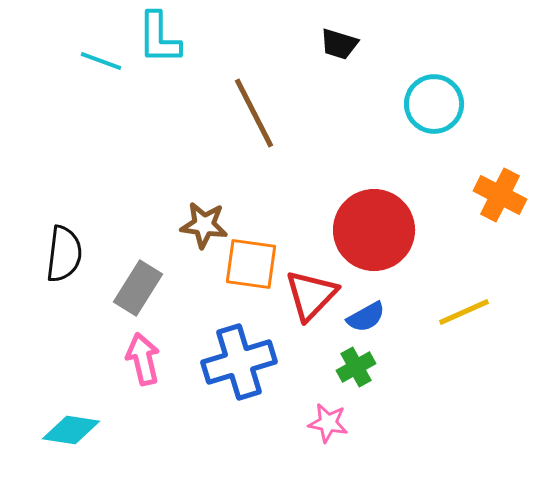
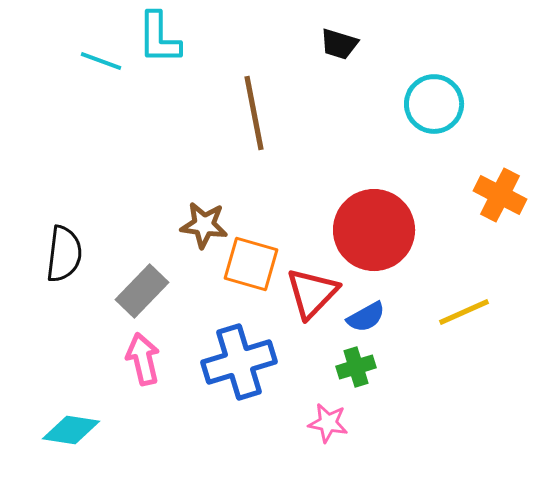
brown line: rotated 16 degrees clockwise
orange square: rotated 8 degrees clockwise
gray rectangle: moved 4 px right, 3 px down; rotated 12 degrees clockwise
red triangle: moved 1 px right, 2 px up
green cross: rotated 12 degrees clockwise
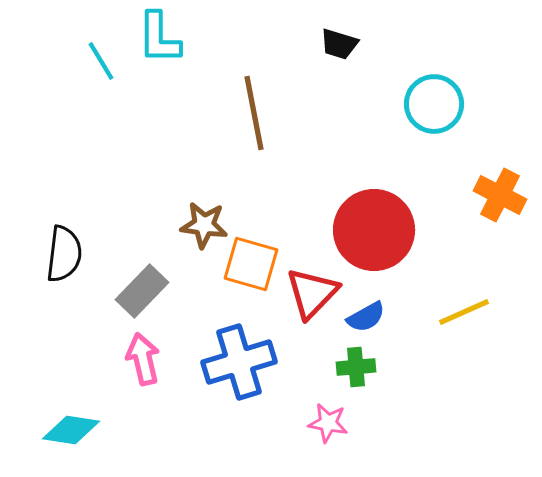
cyan line: rotated 39 degrees clockwise
green cross: rotated 12 degrees clockwise
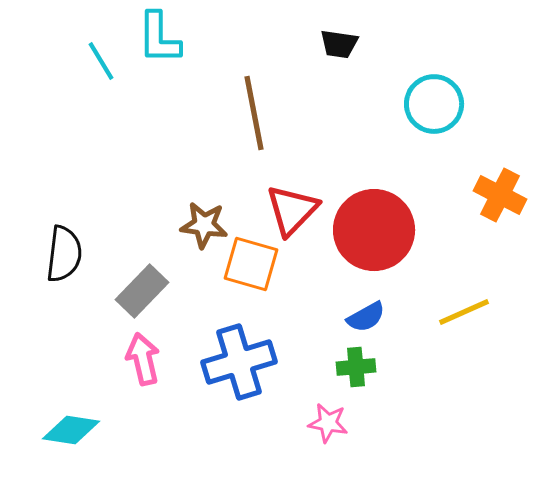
black trapezoid: rotated 9 degrees counterclockwise
red triangle: moved 20 px left, 83 px up
